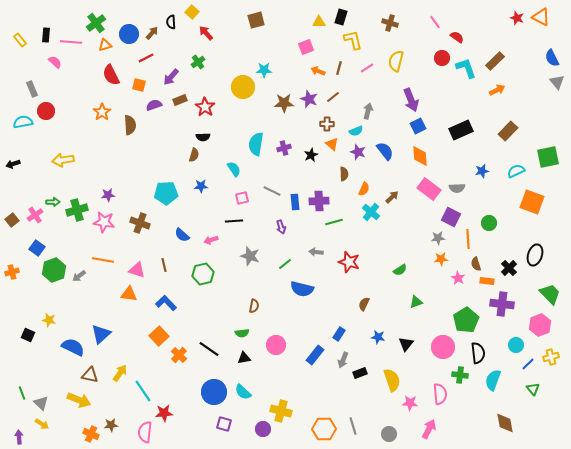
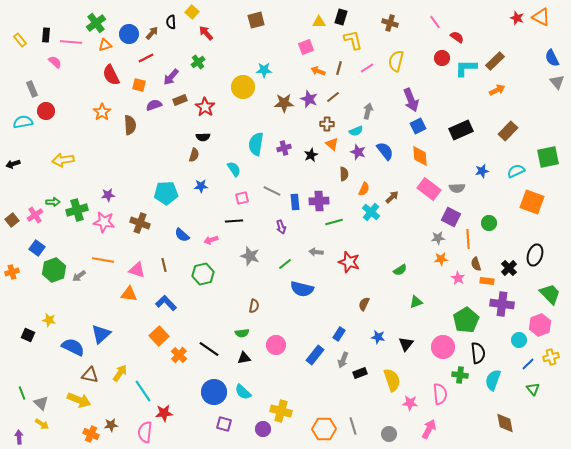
cyan L-shape at (466, 68): rotated 70 degrees counterclockwise
cyan circle at (516, 345): moved 3 px right, 5 px up
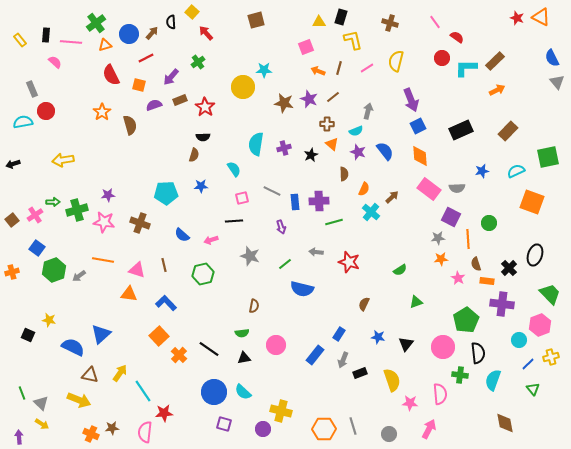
brown star at (284, 103): rotated 12 degrees clockwise
brown semicircle at (130, 125): rotated 12 degrees counterclockwise
brown star at (111, 425): moved 1 px right, 3 px down
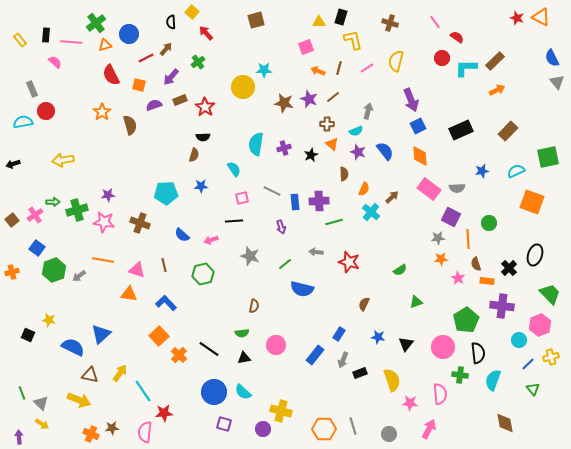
brown arrow at (152, 33): moved 14 px right, 16 px down
purple cross at (502, 304): moved 2 px down
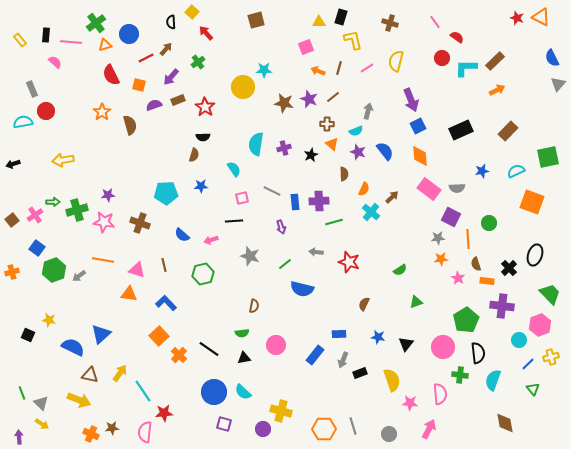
gray triangle at (557, 82): moved 1 px right, 2 px down; rotated 21 degrees clockwise
brown rectangle at (180, 100): moved 2 px left
blue rectangle at (339, 334): rotated 56 degrees clockwise
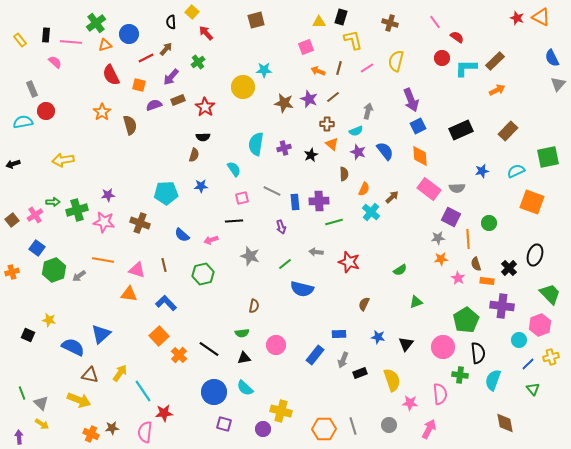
cyan semicircle at (243, 392): moved 2 px right, 4 px up
gray circle at (389, 434): moved 9 px up
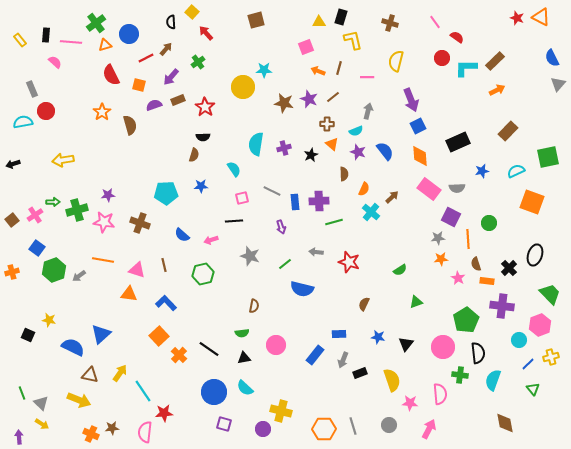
pink line at (367, 68): moved 9 px down; rotated 32 degrees clockwise
black rectangle at (461, 130): moved 3 px left, 12 px down
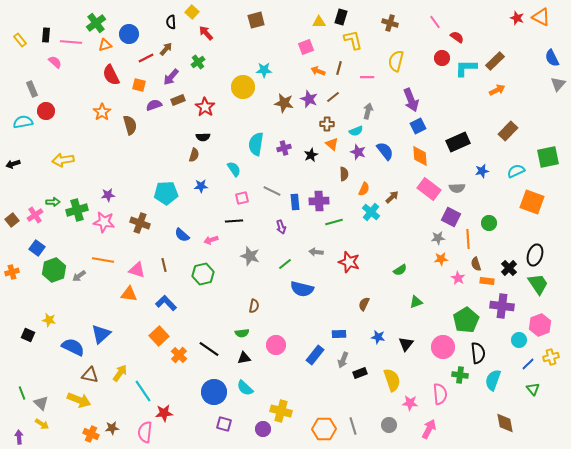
green trapezoid at (550, 294): moved 12 px left, 10 px up; rotated 10 degrees clockwise
